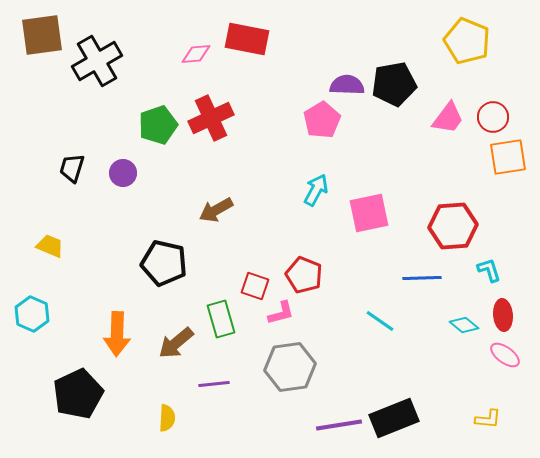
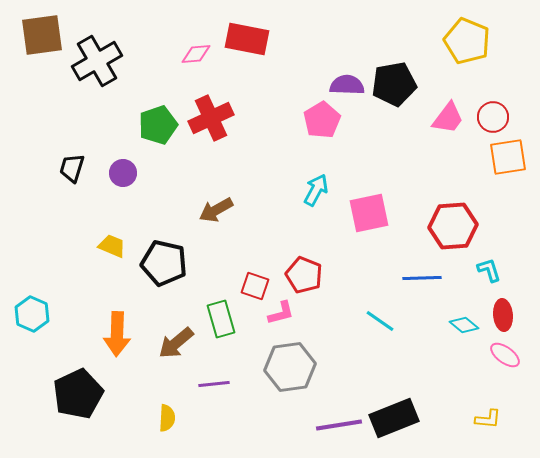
yellow trapezoid at (50, 246): moved 62 px right
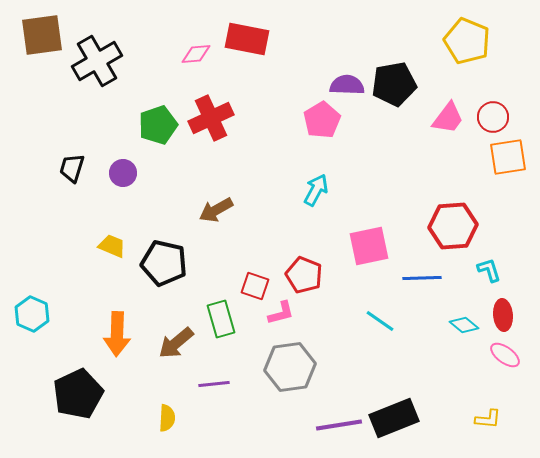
pink square at (369, 213): moved 33 px down
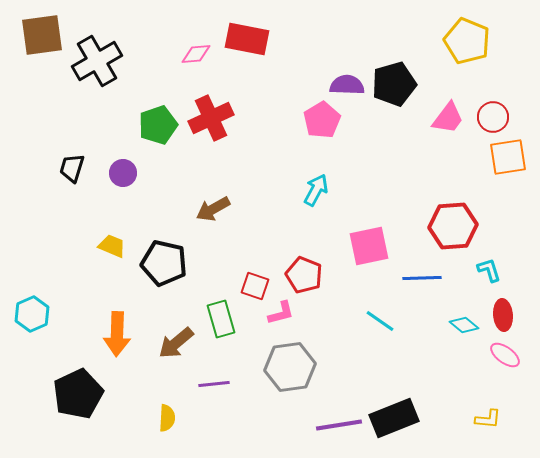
black pentagon at (394, 84): rotated 6 degrees counterclockwise
brown arrow at (216, 210): moved 3 px left, 1 px up
cyan hexagon at (32, 314): rotated 12 degrees clockwise
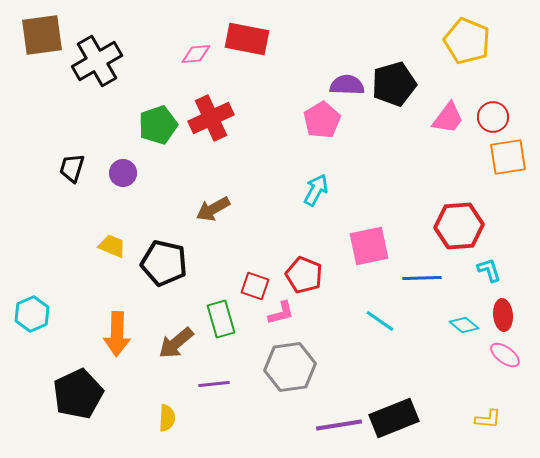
red hexagon at (453, 226): moved 6 px right
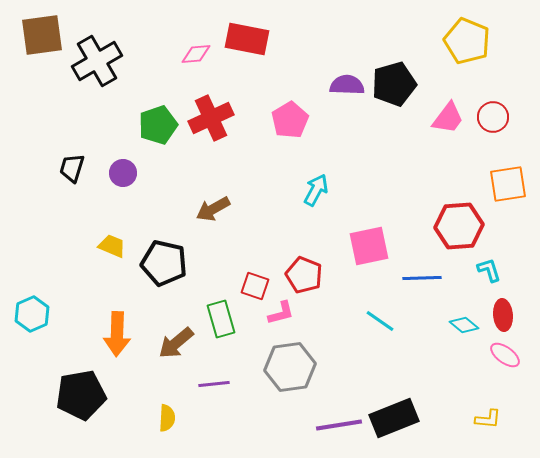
pink pentagon at (322, 120): moved 32 px left
orange square at (508, 157): moved 27 px down
black pentagon at (78, 394): moved 3 px right, 1 px down; rotated 15 degrees clockwise
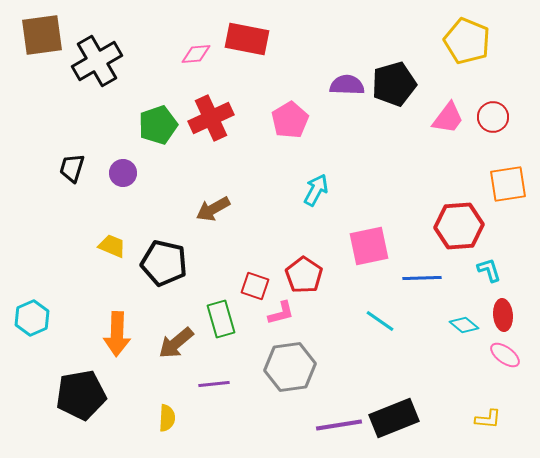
red pentagon at (304, 275): rotated 12 degrees clockwise
cyan hexagon at (32, 314): moved 4 px down
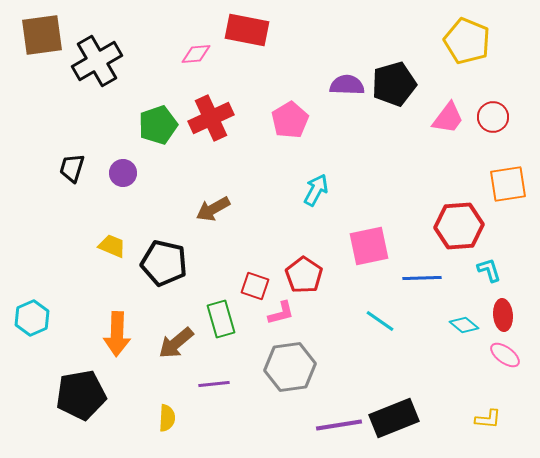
red rectangle at (247, 39): moved 9 px up
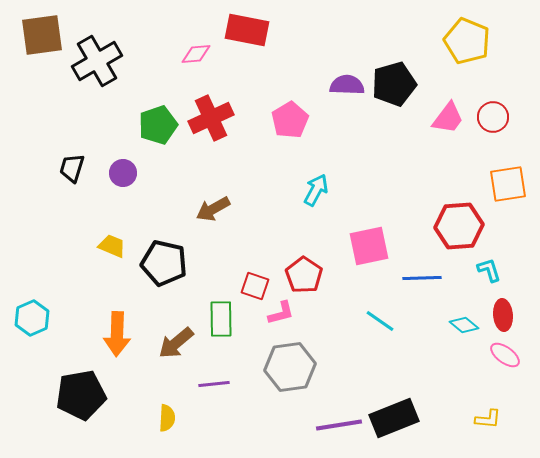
green rectangle at (221, 319): rotated 15 degrees clockwise
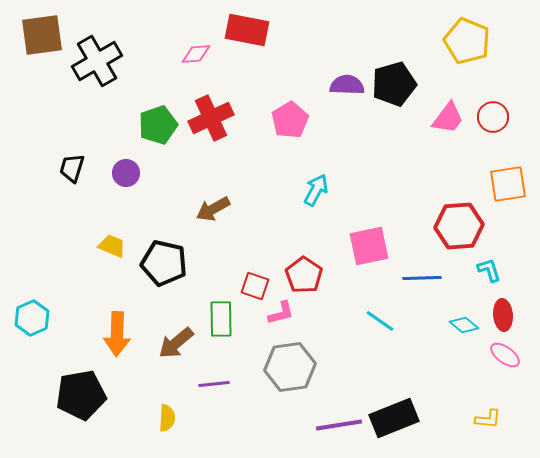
purple circle at (123, 173): moved 3 px right
